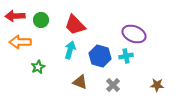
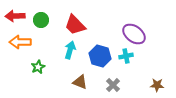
purple ellipse: rotated 15 degrees clockwise
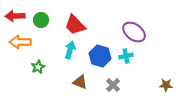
purple ellipse: moved 2 px up
brown star: moved 9 px right
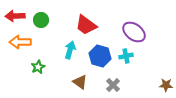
red trapezoid: moved 11 px right; rotated 10 degrees counterclockwise
brown triangle: rotated 14 degrees clockwise
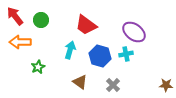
red arrow: rotated 54 degrees clockwise
cyan cross: moved 2 px up
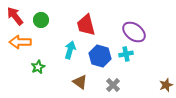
red trapezoid: rotated 40 degrees clockwise
brown star: rotated 24 degrees counterclockwise
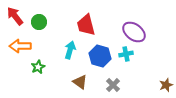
green circle: moved 2 px left, 2 px down
orange arrow: moved 4 px down
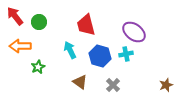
cyan arrow: rotated 42 degrees counterclockwise
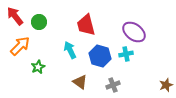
orange arrow: rotated 135 degrees clockwise
gray cross: rotated 24 degrees clockwise
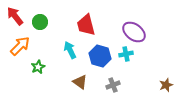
green circle: moved 1 px right
